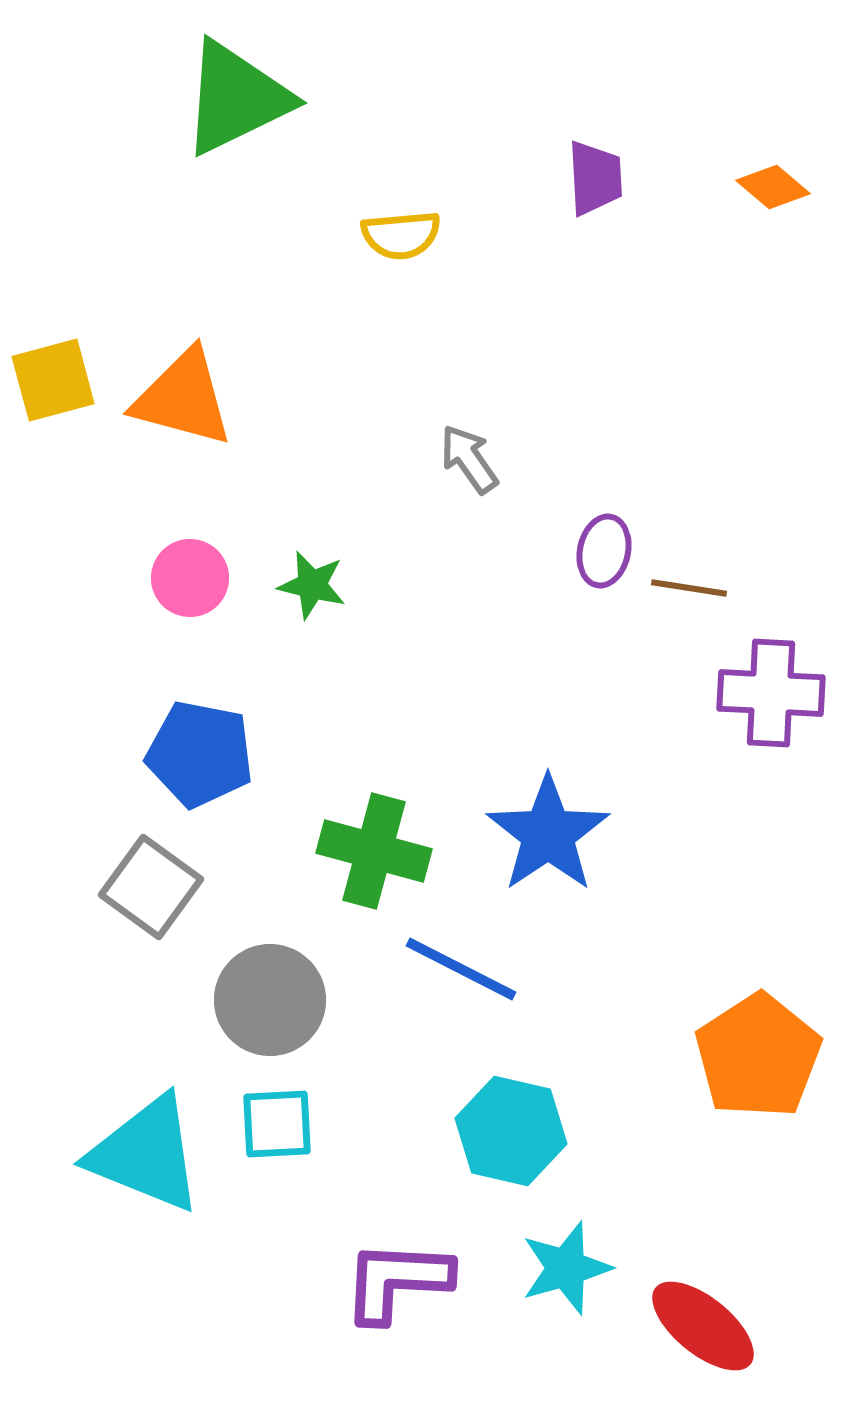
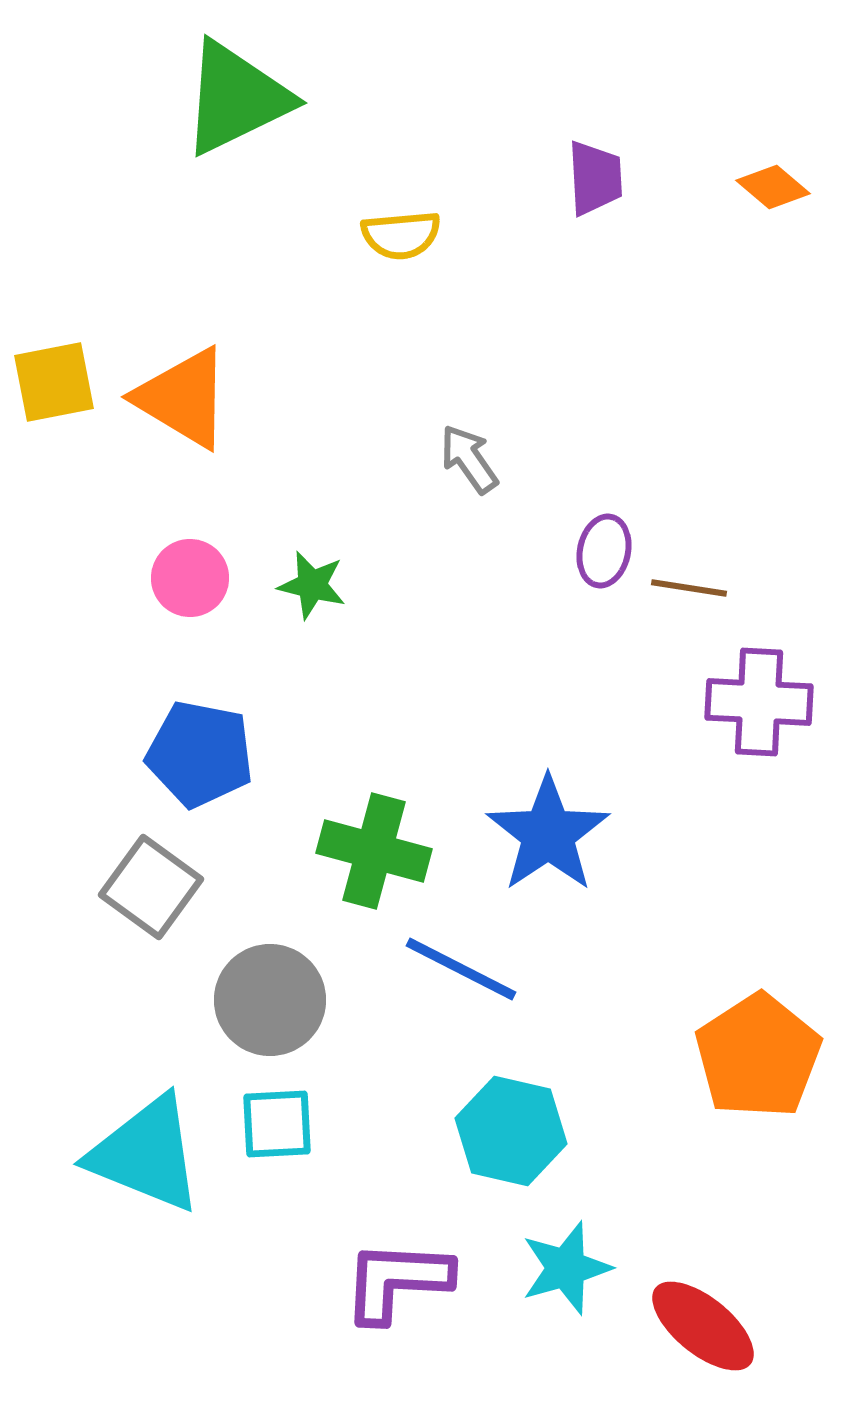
yellow square: moved 1 px right, 2 px down; rotated 4 degrees clockwise
orange triangle: rotated 16 degrees clockwise
purple cross: moved 12 px left, 9 px down
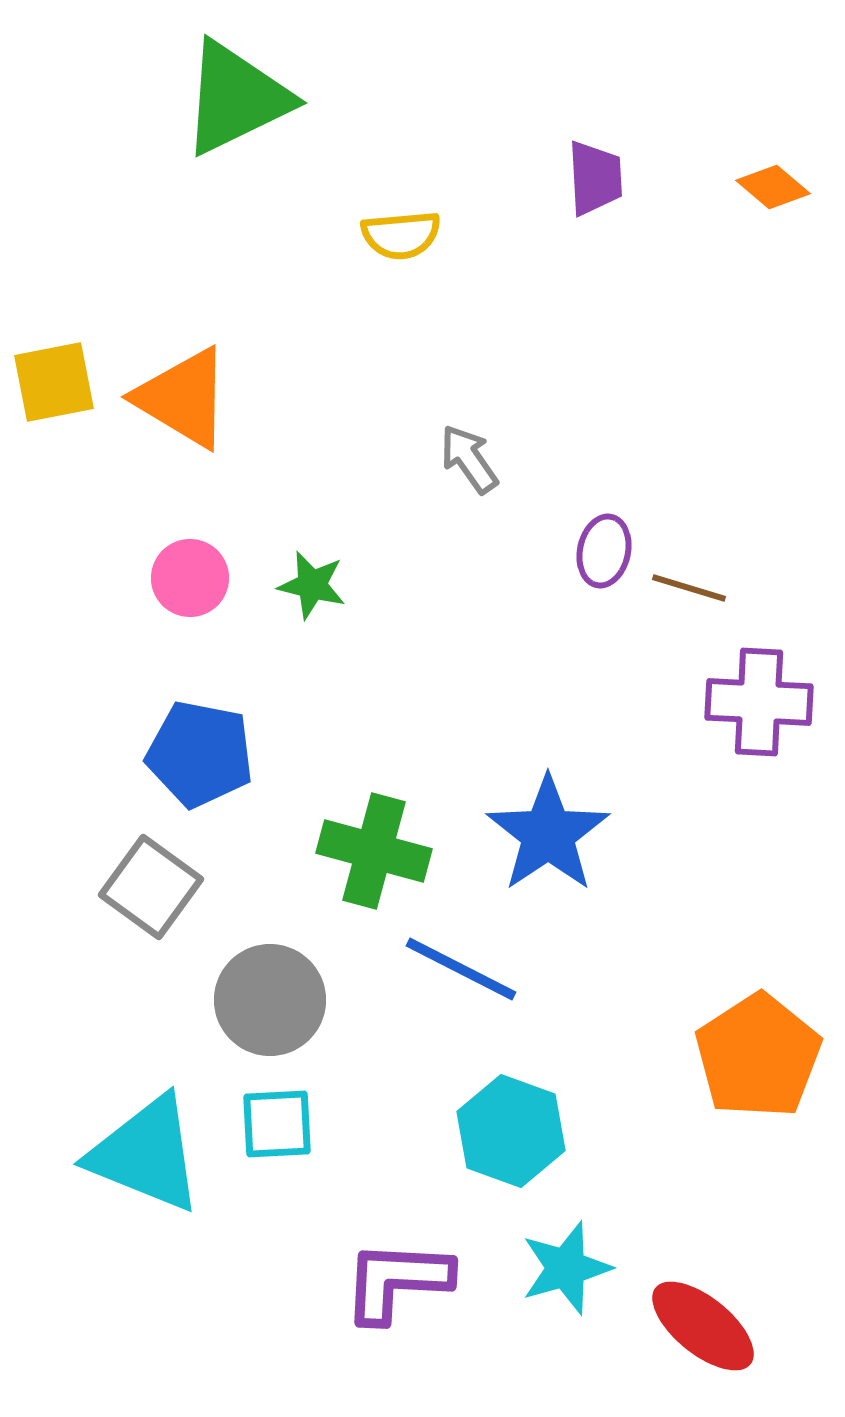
brown line: rotated 8 degrees clockwise
cyan hexagon: rotated 7 degrees clockwise
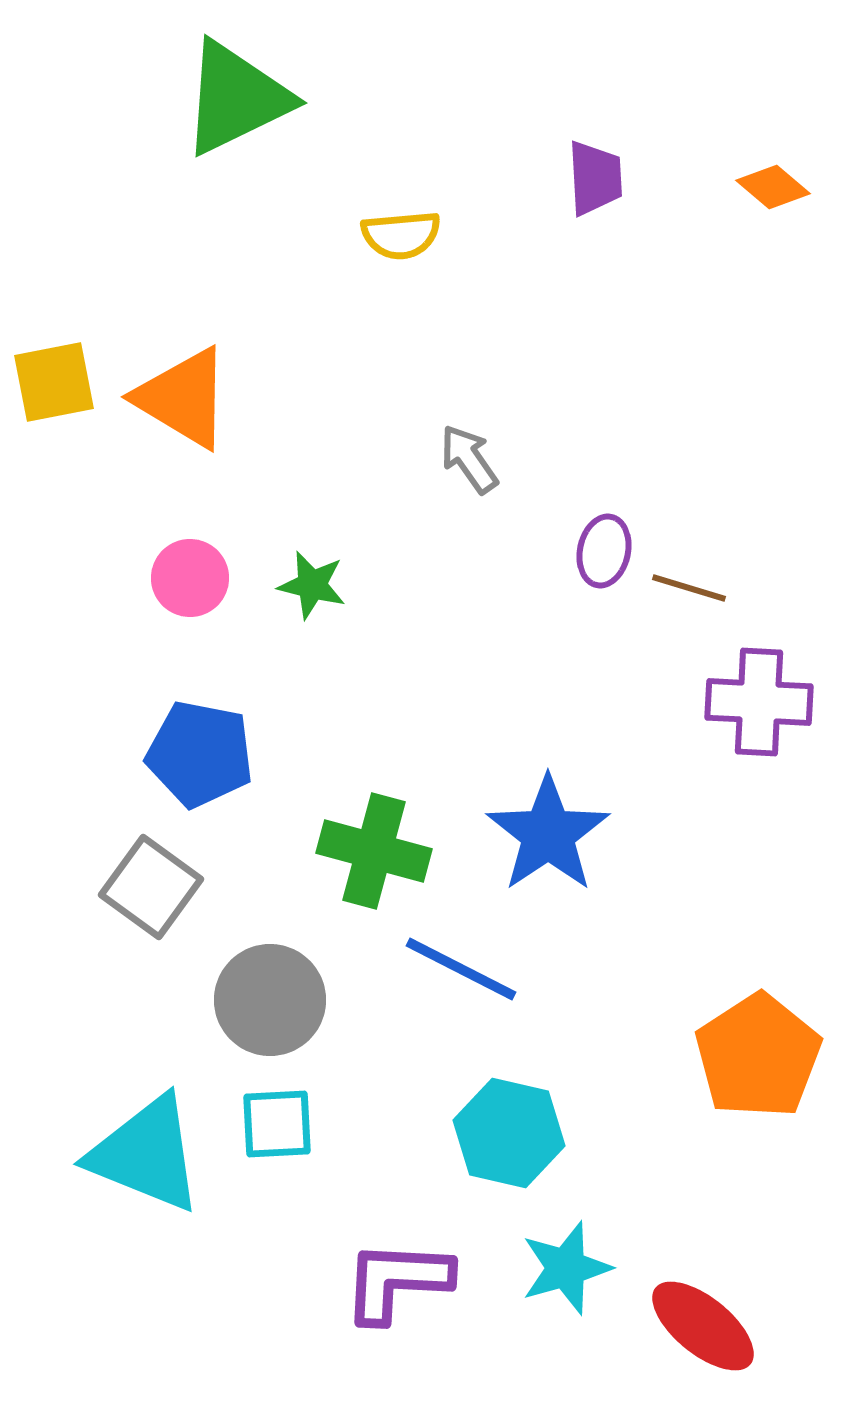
cyan hexagon: moved 2 px left, 2 px down; rotated 7 degrees counterclockwise
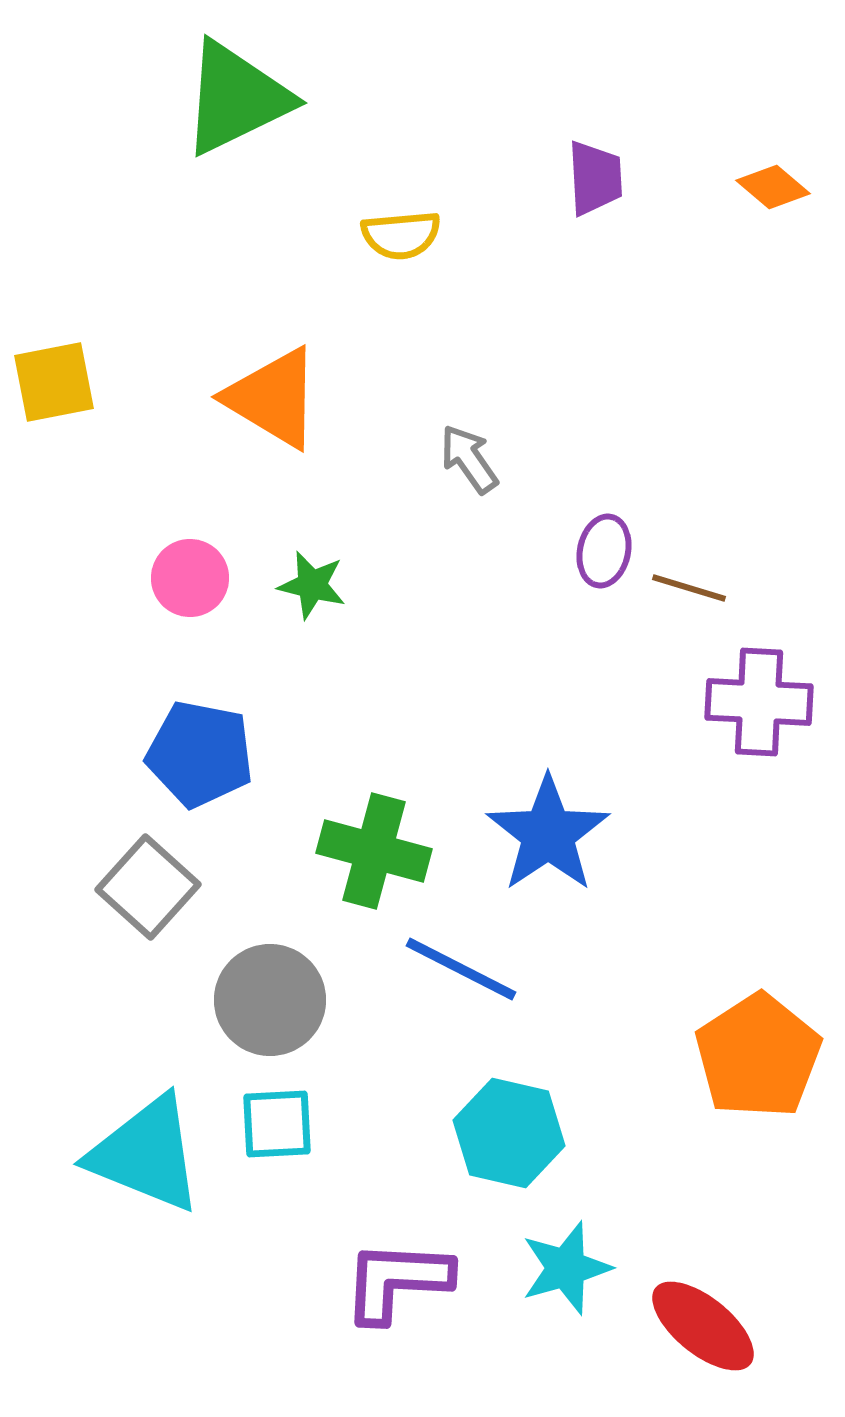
orange triangle: moved 90 px right
gray square: moved 3 px left; rotated 6 degrees clockwise
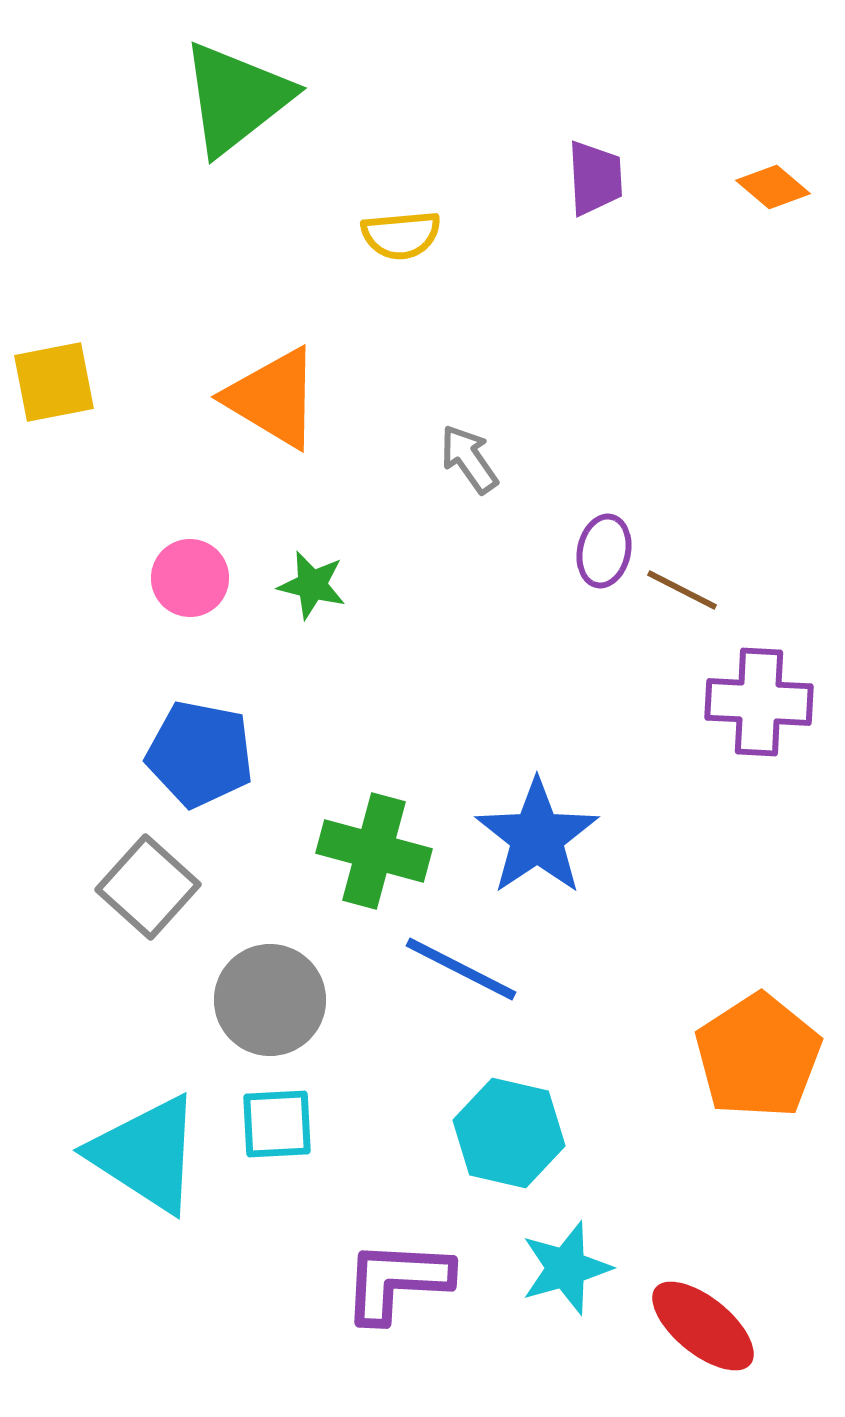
green triangle: rotated 12 degrees counterclockwise
brown line: moved 7 px left, 2 px down; rotated 10 degrees clockwise
blue star: moved 11 px left, 3 px down
cyan triangle: rotated 11 degrees clockwise
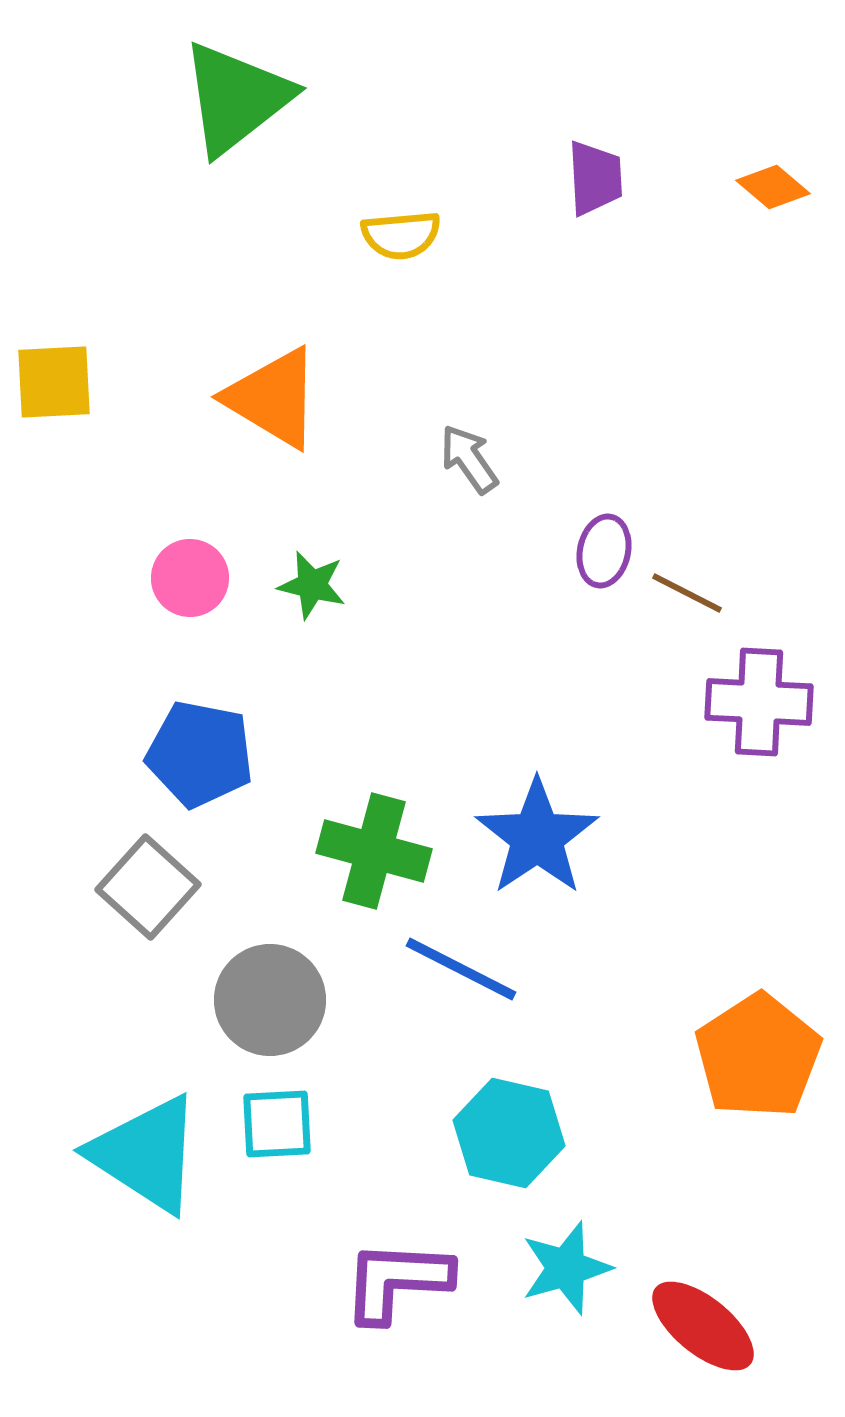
yellow square: rotated 8 degrees clockwise
brown line: moved 5 px right, 3 px down
